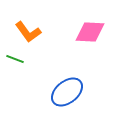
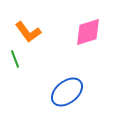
pink diamond: moved 2 px left; rotated 20 degrees counterclockwise
green line: rotated 48 degrees clockwise
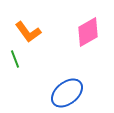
pink diamond: rotated 12 degrees counterclockwise
blue ellipse: moved 1 px down
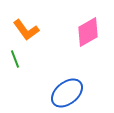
orange L-shape: moved 2 px left, 2 px up
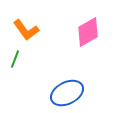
green line: rotated 42 degrees clockwise
blue ellipse: rotated 12 degrees clockwise
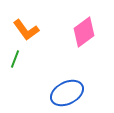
pink diamond: moved 4 px left; rotated 8 degrees counterclockwise
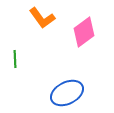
orange L-shape: moved 16 px right, 12 px up
green line: rotated 24 degrees counterclockwise
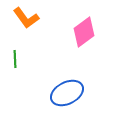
orange L-shape: moved 16 px left
